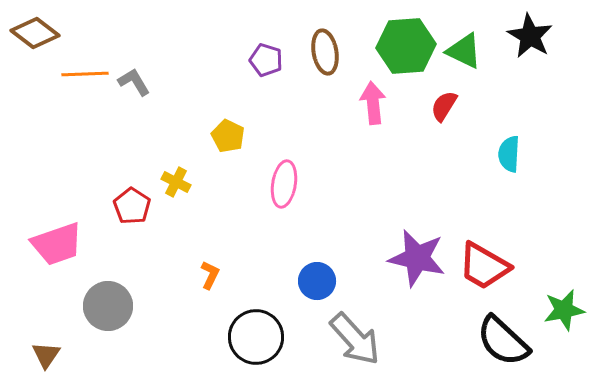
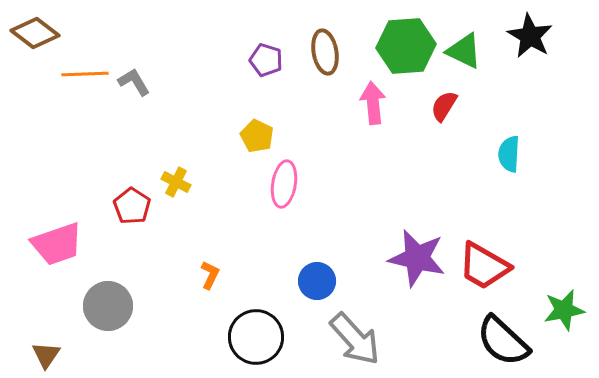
yellow pentagon: moved 29 px right
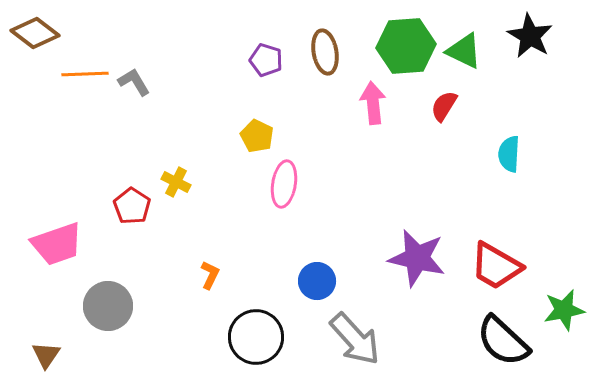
red trapezoid: moved 12 px right
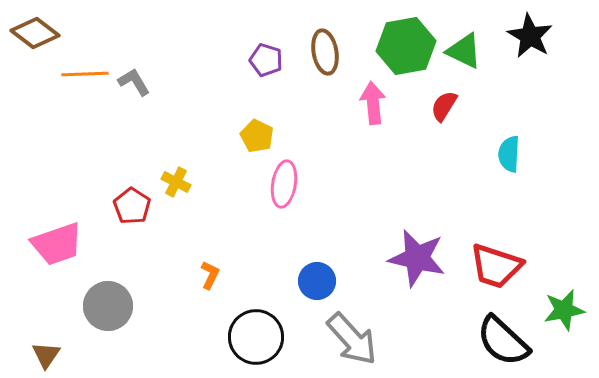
green hexagon: rotated 6 degrees counterclockwise
red trapezoid: rotated 12 degrees counterclockwise
gray arrow: moved 3 px left
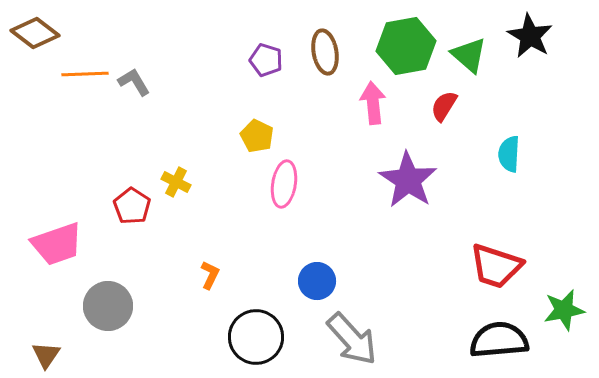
green triangle: moved 5 px right, 4 px down; rotated 15 degrees clockwise
purple star: moved 9 px left, 78 px up; rotated 20 degrees clockwise
black semicircle: moved 4 px left, 1 px up; rotated 132 degrees clockwise
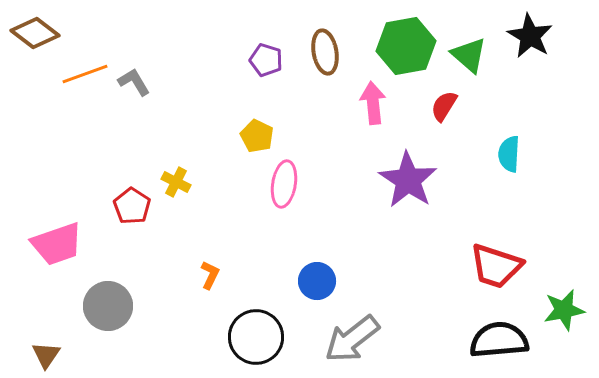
orange line: rotated 18 degrees counterclockwise
gray arrow: rotated 94 degrees clockwise
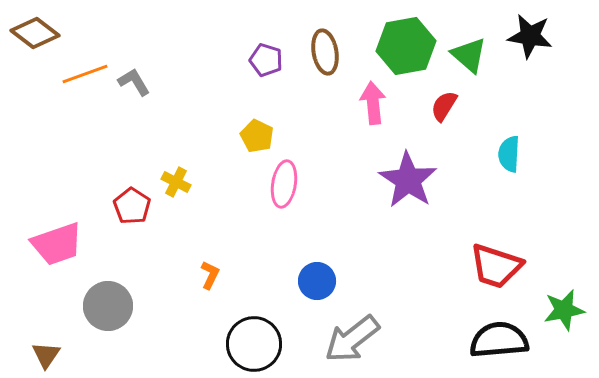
black star: rotated 21 degrees counterclockwise
black circle: moved 2 px left, 7 px down
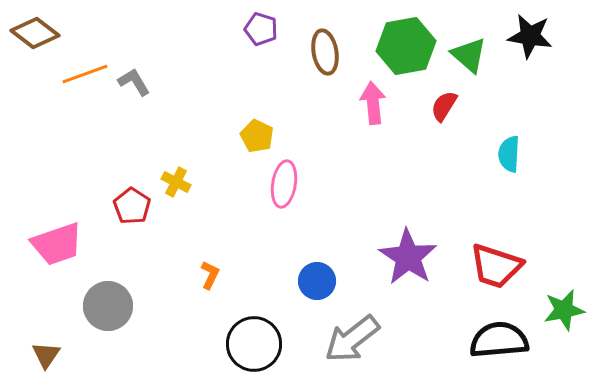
purple pentagon: moved 5 px left, 31 px up
purple star: moved 77 px down
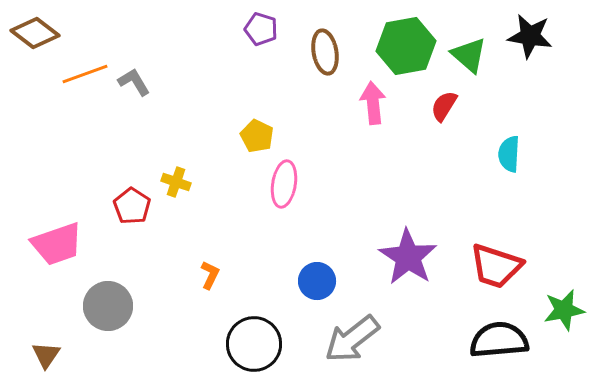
yellow cross: rotated 8 degrees counterclockwise
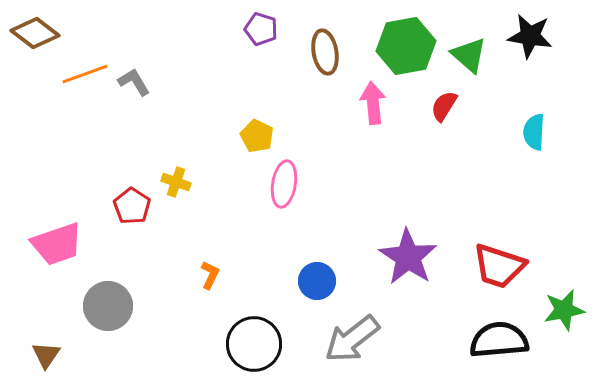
cyan semicircle: moved 25 px right, 22 px up
red trapezoid: moved 3 px right
